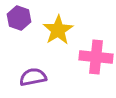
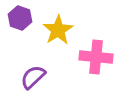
purple hexagon: moved 1 px right
purple semicircle: rotated 32 degrees counterclockwise
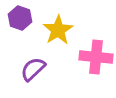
purple semicircle: moved 8 px up
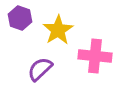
pink cross: moved 1 px left, 1 px up
purple semicircle: moved 7 px right
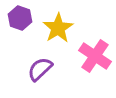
yellow star: moved 2 px up
pink cross: rotated 28 degrees clockwise
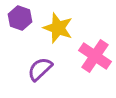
yellow star: rotated 20 degrees counterclockwise
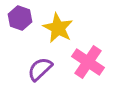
yellow star: rotated 8 degrees clockwise
pink cross: moved 7 px left, 6 px down
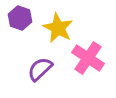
pink cross: moved 4 px up
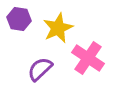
purple hexagon: moved 1 px left, 1 px down; rotated 10 degrees counterclockwise
yellow star: rotated 20 degrees clockwise
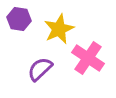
yellow star: moved 1 px right, 1 px down
